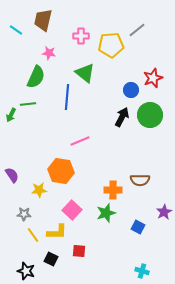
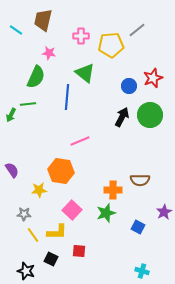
blue circle: moved 2 px left, 4 px up
purple semicircle: moved 5 px up
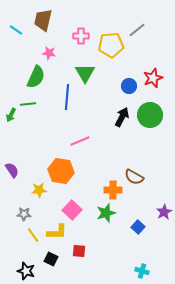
green triangle: rotated 20 degrees clockwise
brown semicircle: moved 6 px left, 3 px up; rotated 30 degrees clockwise
blue square: rotated 16 degrees clockwise
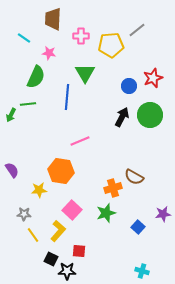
brown trapezoid: moved 10 px right, 1 px up; rotated 10 degrees counterclockwise
cyan line: moved 8 px right, 8 px down
orange cross: moved 2 px up; rotated 18 degrees counterclockwise
purple star: moved 1 px left, 2 px down; rotated 21 degrees clockwise
yellow L-shape: moved 1 px right, 1 px up; rotated 50 degrees counterclockwise
black star: moved 41 px right; rotated 18 degrees counterclockwise
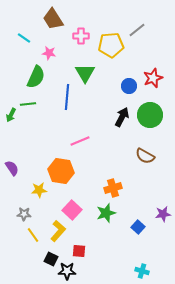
brown trapezoid: rotated 35 degrees counterclockwise
purple semicircle: moved 2 px up
brown semicircle: moved 11 px right, 21 px up
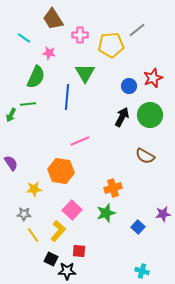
pink cross: moved 1 px left, 1 px up
purple semicircle: moved 1 px left, 5 px up
yellow star: moved 5 px left, 1 px up
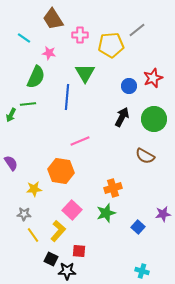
green circle: moved 4 px right, 4 px down
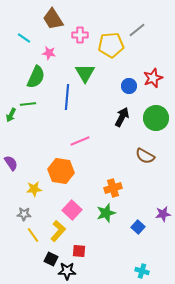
green circle: moved 2 px right, 1 px up
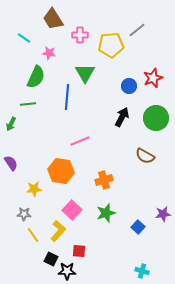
green arrow: moved 9 px down
orange cross: moved 9 px left, 8 px up
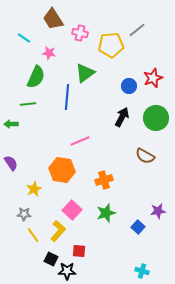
pink cross: moved 2 px up; rotated 14 degrees clockwise
green triangle: rotated 25 degrees clockwise
green arrow: rotated 64 degrees clockwise
orange hexagon: moved 1 px right, 1 px up
yellow star: rotated 21 degrees counterclockwise
purple star: moved 5 px left, 3 px up
